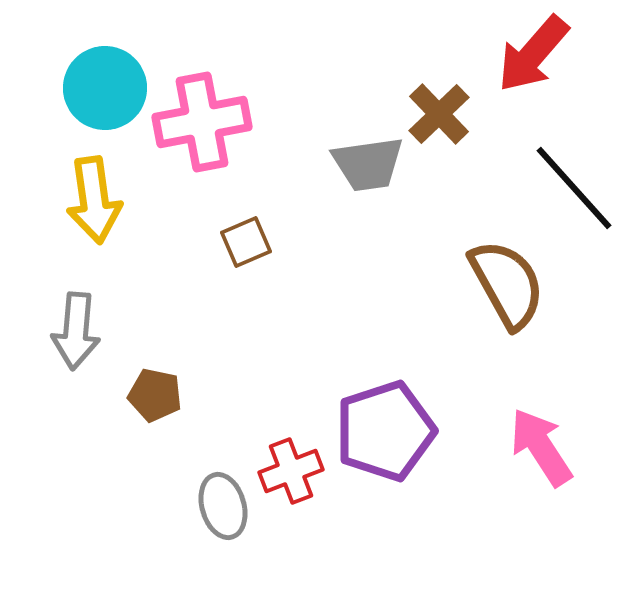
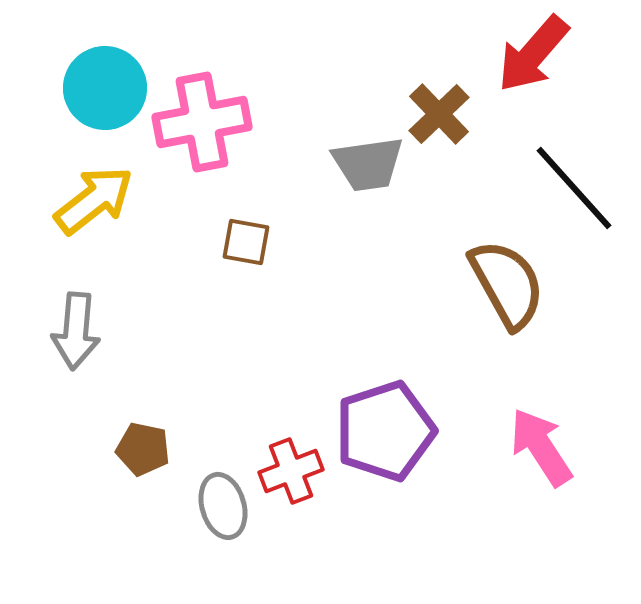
yellow arrow: rotated 120 degrees counterclockwise
brown square: rotated 33 degrees clockwise
brown pentagon: moved 12 px left, 54 px down
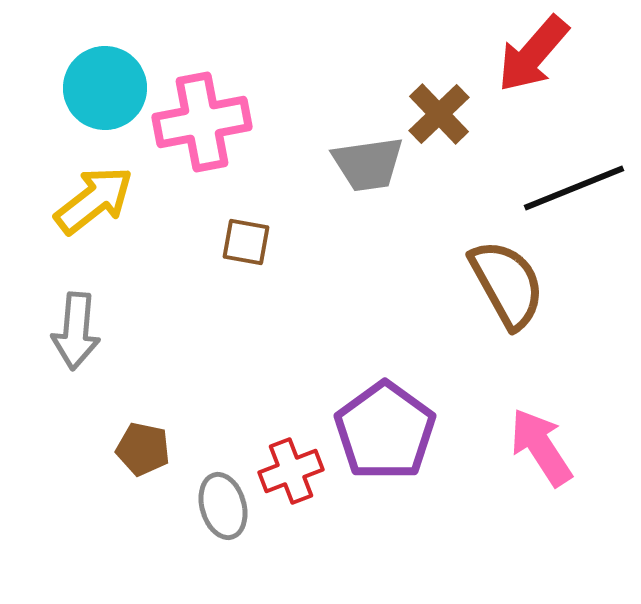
black line: rotated 70 degrees counterclockwise
purple pentagon: rotated 18 degrees counterclockwise
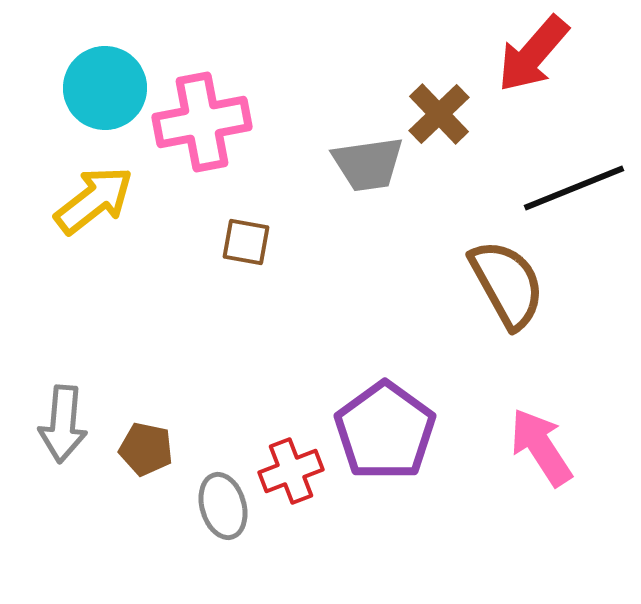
gray arrow: moved 13 px left, 93 px down
brown pentagon: moved 3 px right
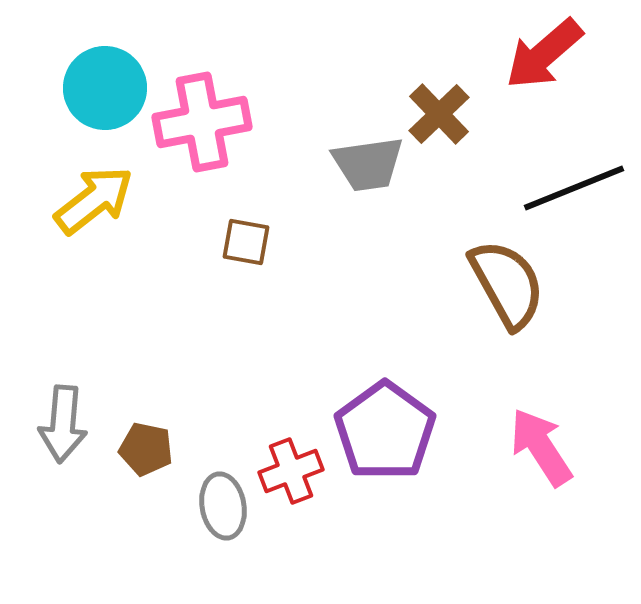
red arrow: moved 11 px right; rotated 8 degrees clockwise
gray ellipse: rotated 6 degrees clockwise
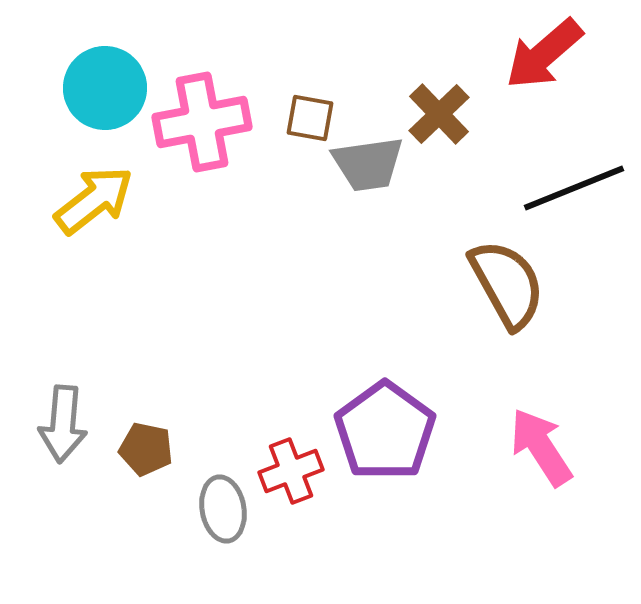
brown square: moved 64 px right, 124 px up
gray ellipse: moved 3 px down
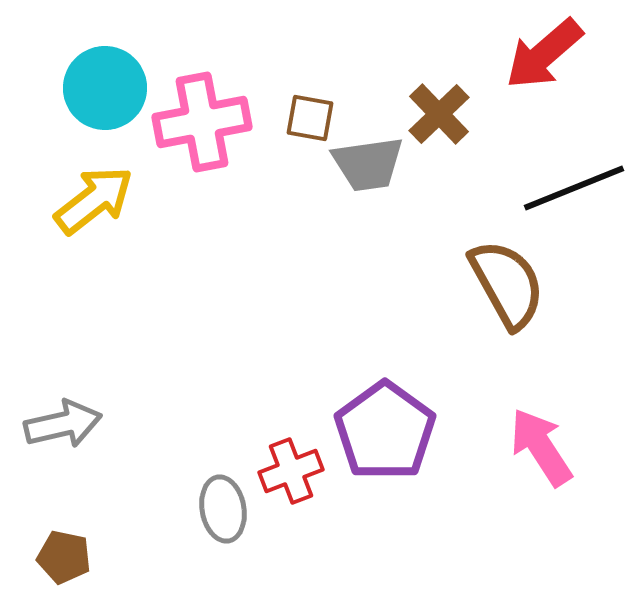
gray arrow: rotated 108 degrees counterclockwise
brown pentagon: moved 82 px left, 108 px down
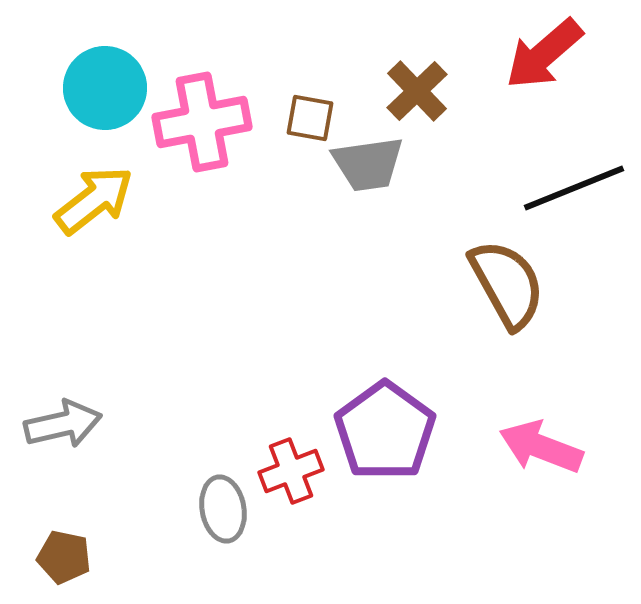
brown cross: moved 22 px left, 23 px up
pink arrow: rotated 36 degrees counterclockwise
